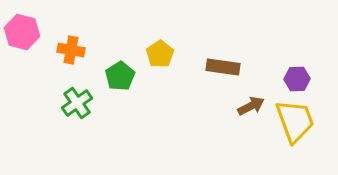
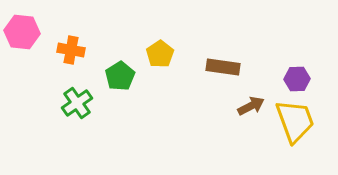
pink hexagon: rotated 8 degrees counterclockwise
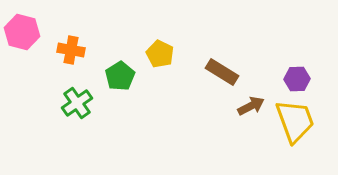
pink hexagon: rotated 8 degrees clockwise
yellow pentagon: rotated 12 degrees counterclockwise
brown rectangle: moved 1 px left, 5 px down; rotated 24 degrees clockwise
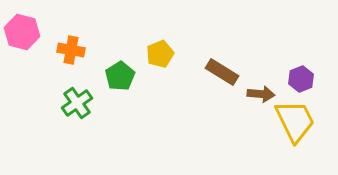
yellow pentagon: rotated 24 degrees clockwise
purple hexagon: moved 4 px right; rotated 20 degrees counterclockwise
brown arrow: moved 10 px right, 12 px up; rotated 32 degrees clockwise
yellow trapezoid: rotated 6 degrees counterclockwise
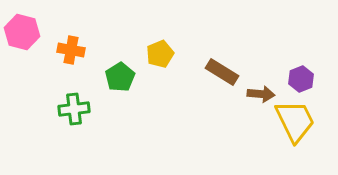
green pentagon: moved 1 px down
green cross: moved 3 px left, 6 px down; rotated 28 degrees clockwise
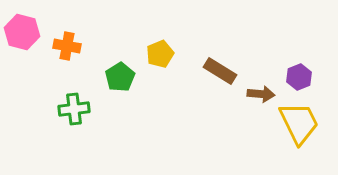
orange cross: moved 4 px left, 4 px up
brown rectangle: moved 2 px left, 1 px up
purple hexagon: moved 2 px left, 2 px up
yellow trapezoid: moved 4 px right, 2 px down
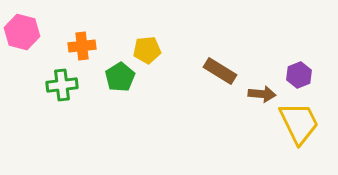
orange cross: moved 15 px right; rotated 16 degrees counterclockwise
yellow pentagon: moved 13 px left, 4 px up; rotated 16 degrees clockwise
purple hexagon: moved 2 px up
brown arrow: moved 1 px right
green cross: moved 12 px left, 24 px up
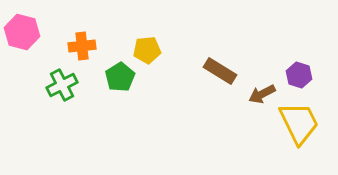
purple hexagon: rotated 20 degrees counterclockwise
green cross: rotated 20 degrees counterclockwise
brown arrow: rotated 148 degrees clockwise
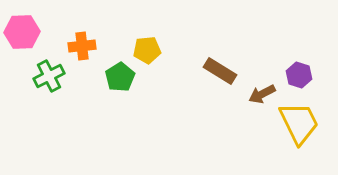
pink hexagon: rotated 16 degrees counterclockwise
green cross: moved 13 px left, 9 px up
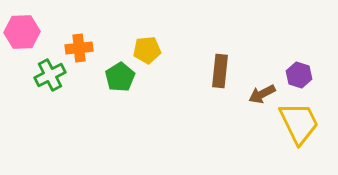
orange cross: moved 3 px left, 2 px down
brown rectangle: rotated 64 degrees clockwise
green cross: moved 1 px right, 1 px up
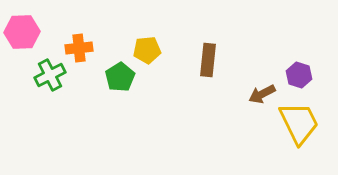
brown rectangle: moved 12 px left, 11 px up
